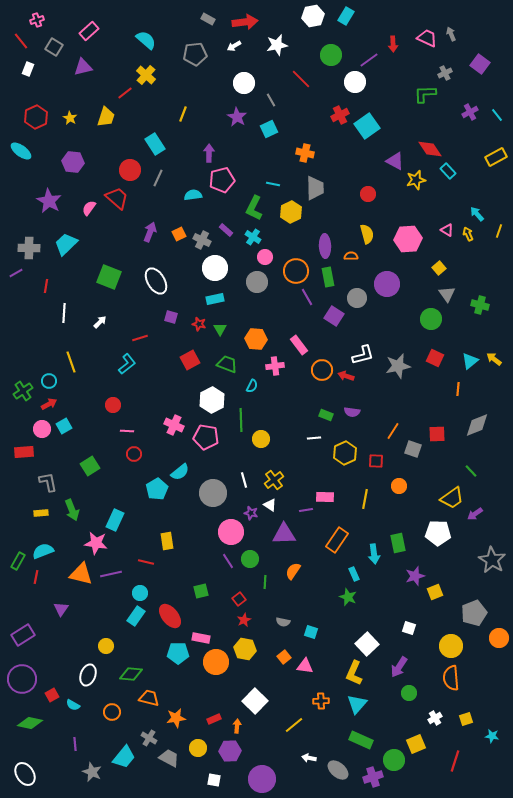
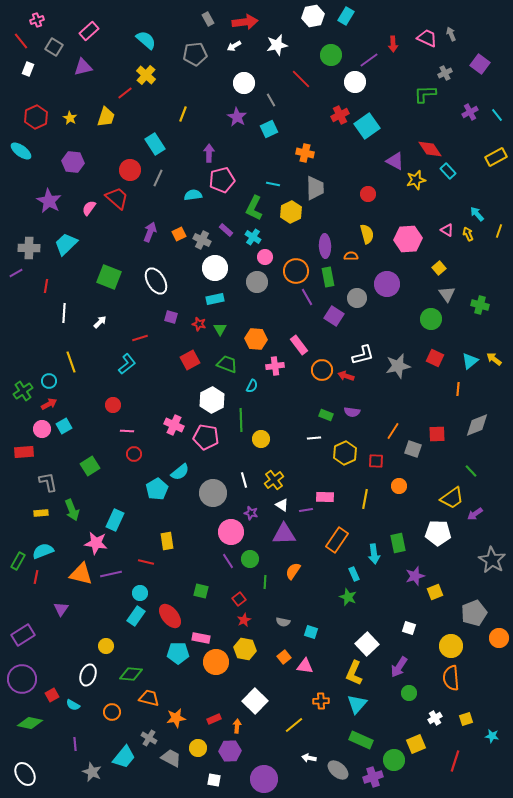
gray rectangle at (208, 19): rotated 32 degrees clockwise
white triangle at (270, 505): moved 12 px right
green square at (201, 591): rotated 28 degrees clockwise
gray trapezoid at (169, 758): moved 2 px right
purple circle at (262, 779): moved 2 px right
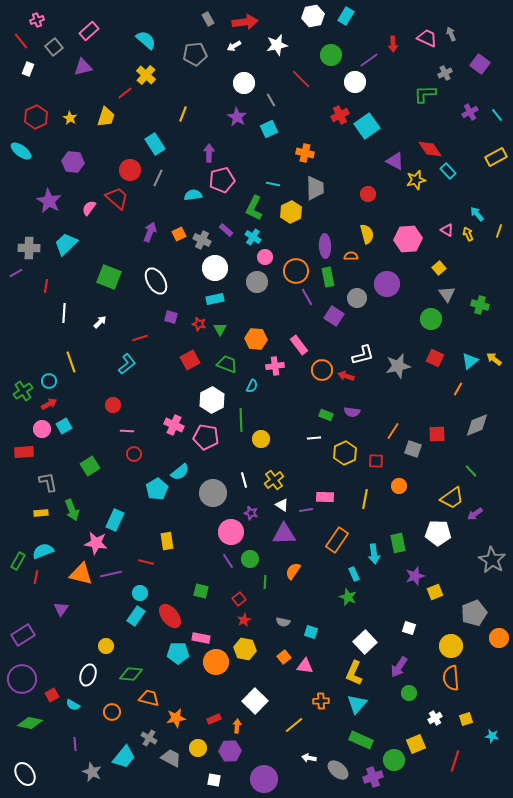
gray square at (54, 47): rotated 18 degrees clockwise
orange line at (458, 389): rotated 24 degrees clockwise
white square at (367, 644): moved 2 px left, 2 px up
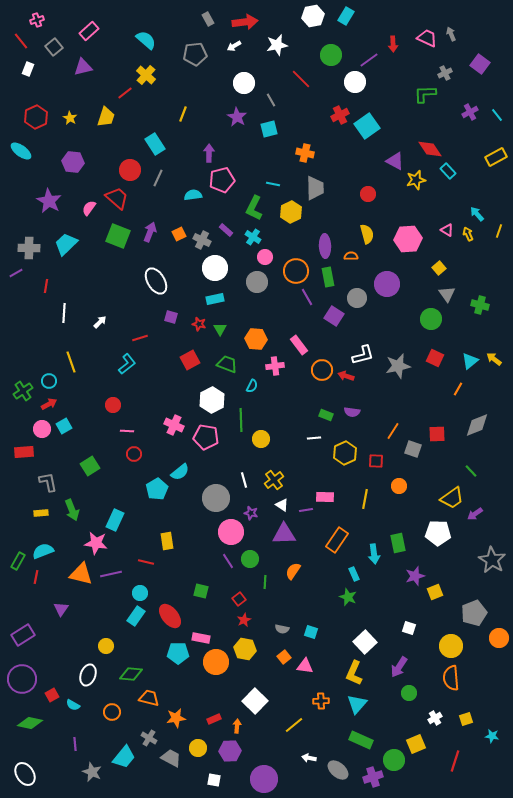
cyan square at (269, 129): rotated 12 degrees clockwise
green square at (109, 277): moved 9 px right, 41 px up
gray circle at (213, 493): moved 3 px right, 5 px down
gray semicircle at (283, 622): moved 1 px left, 7 px down
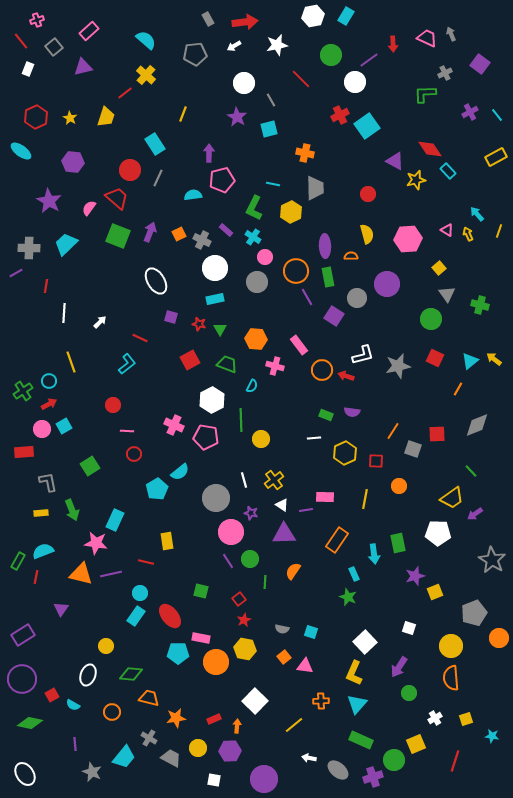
red line at (140, 338): rotated 42 degrees clockwise
pink cross at (275, 366): rotated 24 degrees clockwise
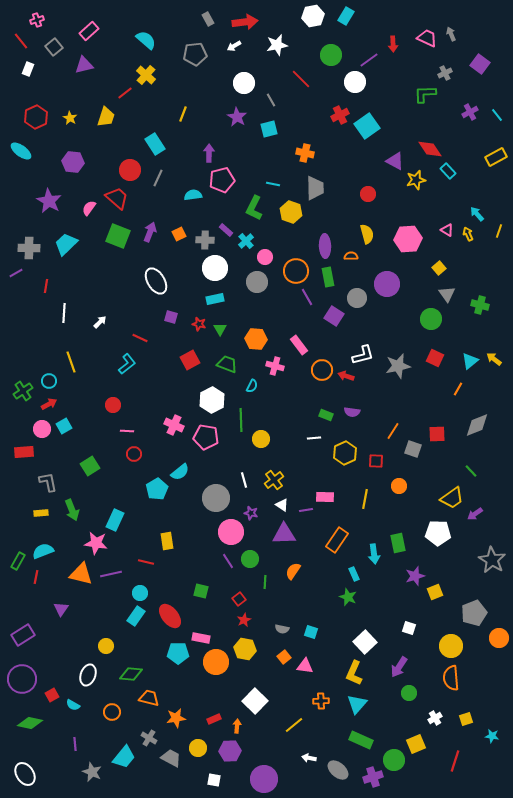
purple triangle at (83, 67): moved 1 px right, 2 px up
yellow hexagon at (291, 212): rotated 15 degrees counterclockwise
cyan cross at (253, 237): moved 7 px left, 4 px down; rotated 14 degrees clockwise
gray cross at (202, 240): moved 3 px right; rotated 24 degrees counterclockwise
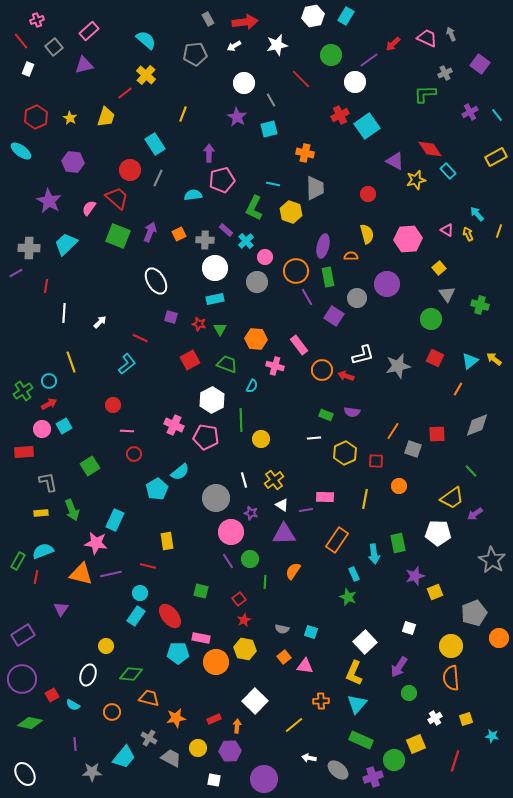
red arrow at (393, 44): rotated 49 degrees clockwise
purple ellipse at (325, 246): moved 2 px left; rotated 15 degrees clockwise
red line at (146, 562): moved 2 px right, 4 px down
gray star at (92, 772): rotated 24 degrees counterclockwise
